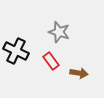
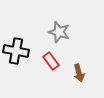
black cross: rotated 15 degrees counterclockwise
brown arrow: rotated 66 degrees clockwise
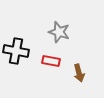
red rectangle: rotated 42 degrees counterclockwise
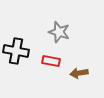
brown arrow: rotated 96 degrees clockwise
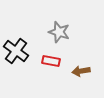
black cross: rotated 25 degrees clockwise
brown arrow: moved 2 px right, 2 px up
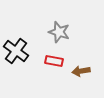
red rectangle: moved 3 px right
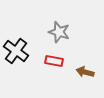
brown arrow: moved 4 px right, 1 px down; rotated 24 degrees clockwise
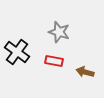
black cross: moved 1 px right, 1 px down
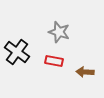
brown arrow: rotated 12 degrees counterclockwise
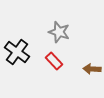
red rectangle: rotated 36 degrees clockwise
brown arrow: moved 7 px right, 3 px up
